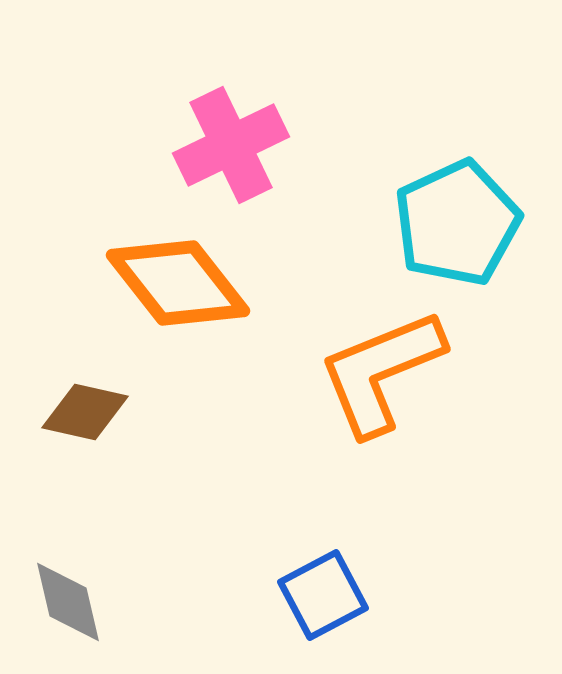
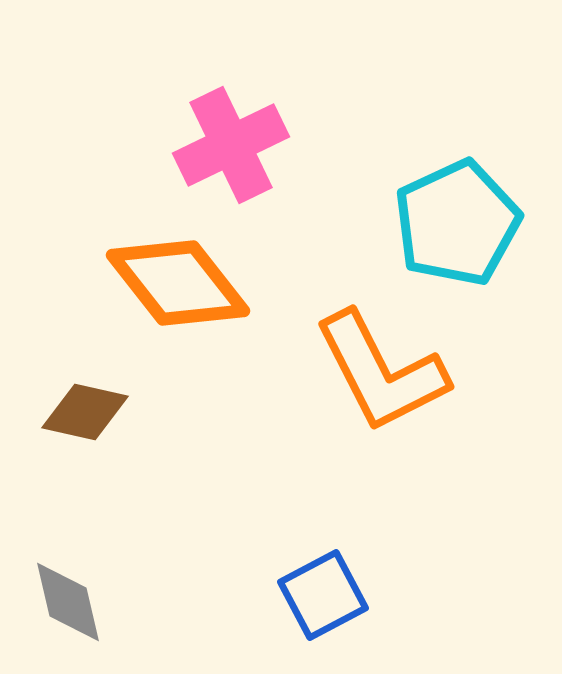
orange L-shape: rotated 95 degrees counterclockwise
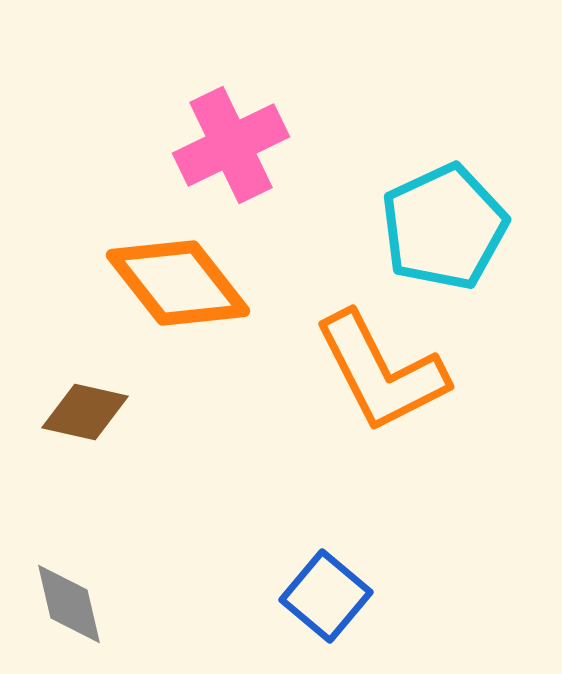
cyan pentagon: moved 13 px left, 4 px down
blue square: moved 3 px right, 1 px down; rotated 22 degrees counterclockwise
gray diamond: moved 1 px right, 2 px down
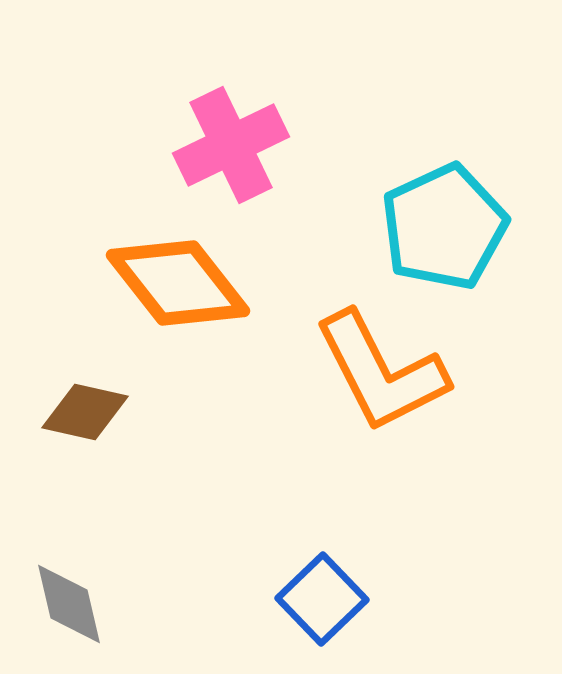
blue square: moved 4 px left, 3 px down; rotated 6 degrees clockwise
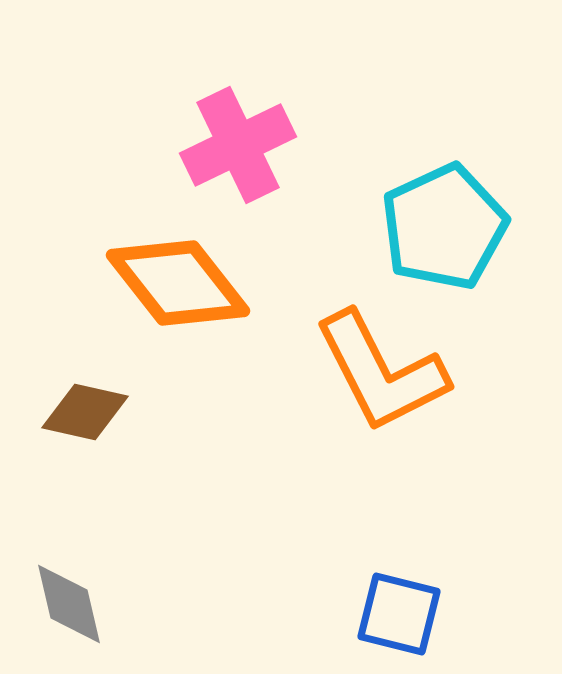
pink cross: moved 7 px right
blue square: moved 77 px right, 15 px down; rotated 32 degrees counterclockwise
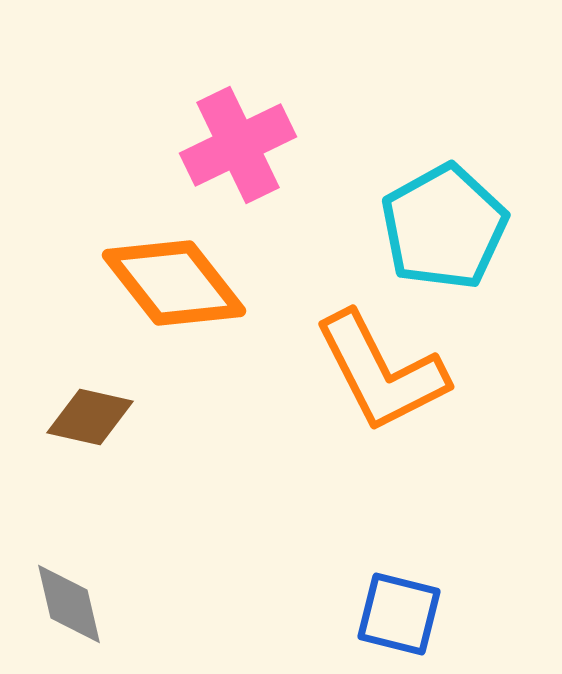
cyan pentagon: rotated 4 degrees counterclockwise
orange diamond: moved 4 px left
brown diamond: moved 5 px right, 5 px down
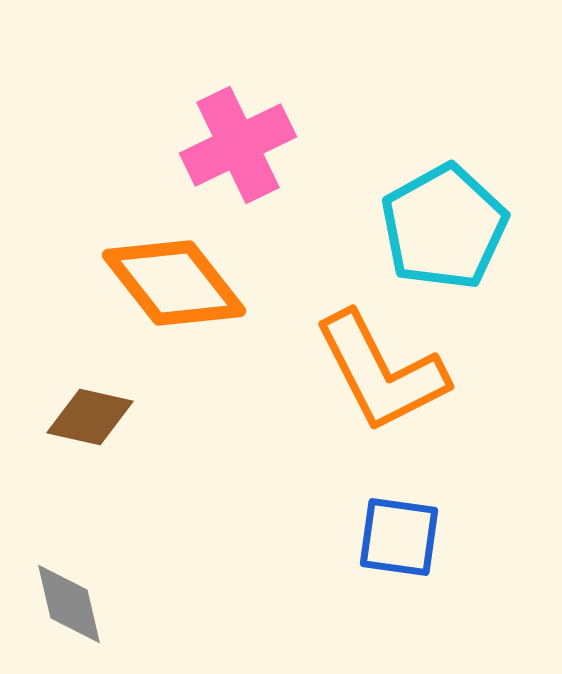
blue square: moved 77 px up; rotated 6 degrees counterclockwise
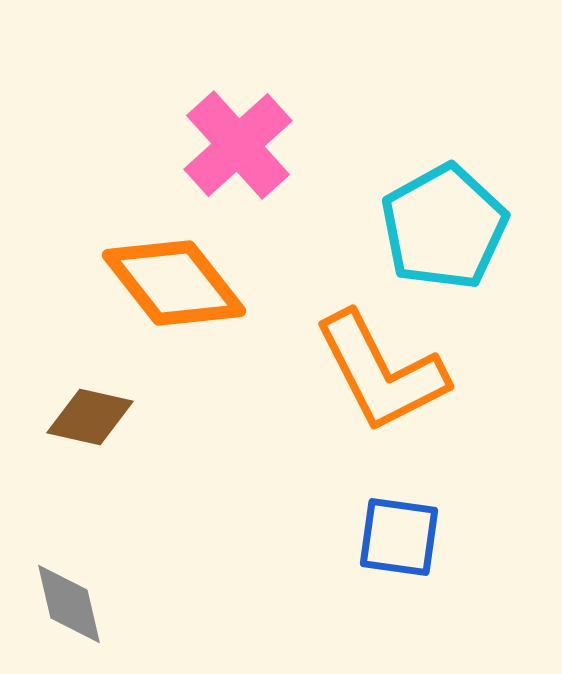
pink cross: rotated 16 degrees counterclockwise
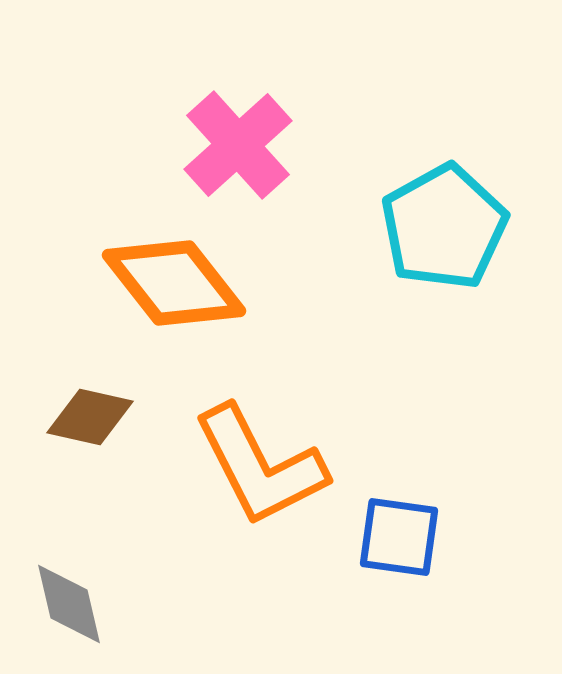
orange L-shape: moved 121 px left, 94 px down
